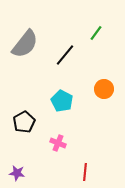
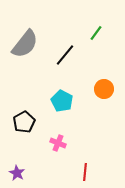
purple star: rotated 21 degrees clockwise
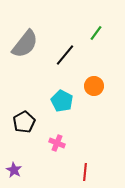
orange circle: moved 10 px left, 3 px up
pink cross: moved 1 px left
purple star: moved 3 px left, 3 px up
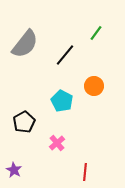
pink cross: rotated 28 degrees clockwise
